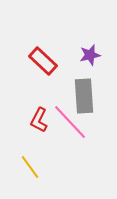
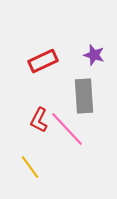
purple star: moved 4 px right; rotated 30 degrees clockwise
red rectangle: rotated 68 degrees counterclockwise
pink line: moved 3 px left, 7 px down
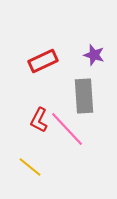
yellow line: rotated 15 degrees counterclockwise
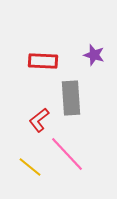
red rectangle: rotated 28 degrees clockwise
gray rectangle: moved 13 px left, 2 px down
red L-shape: rotated 25 degrees clockwise
pink line: moved 25 px down
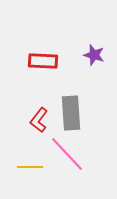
gray rectangle: moved 15 px down
red L-shape: rotated 15 degrees counterclockwise
yellow line: rotated 40 degrees counterclockwise
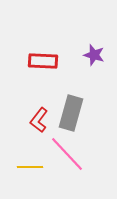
gray rectangle: rotated 20 degrees clockwise
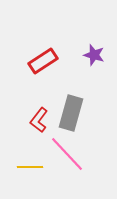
red rectangle: rotated 36 degrees counterclockwise
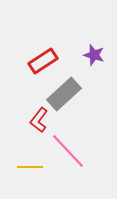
gray rectangle: moved 7 px left, 19 px up; rotated 32 degrees clockwise
pink line: moved 1 px right, 3 px up
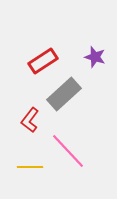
purple star: moved 1 px right, 2 px down
red L-shape: moved 9 px left
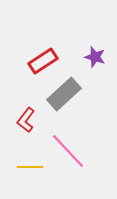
red L-shape: moved 4 px left
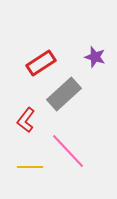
red rectangle: moved 2 px left, 2 px down
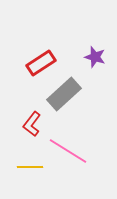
red L-shape: moved 6 px right, 4 px down
pink line: rotated 15 degrees counterclockwise
